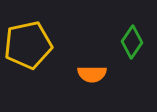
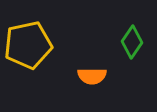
orange semicircle: moved 2 px down
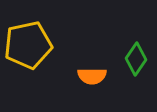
green diamond: moved 4 px right, 17 px down
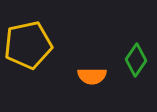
green diamond: moved 1 px down
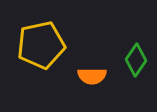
yellow pentagon: moved 13 px right
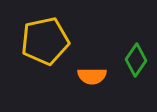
yellow pentagon: moved 4 px right, 4 px up
